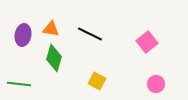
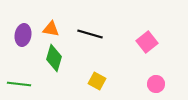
black line: rotated 10 degrees counterclockwise
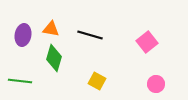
black line: moved 1 px down
green line: moved 1 px right, 3 px up
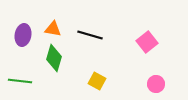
orange triangle: moved 2 px right
